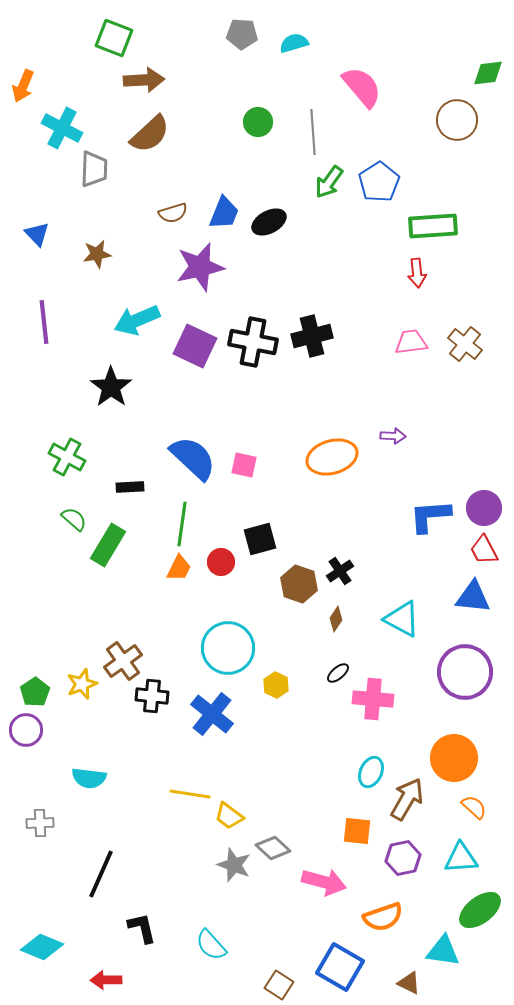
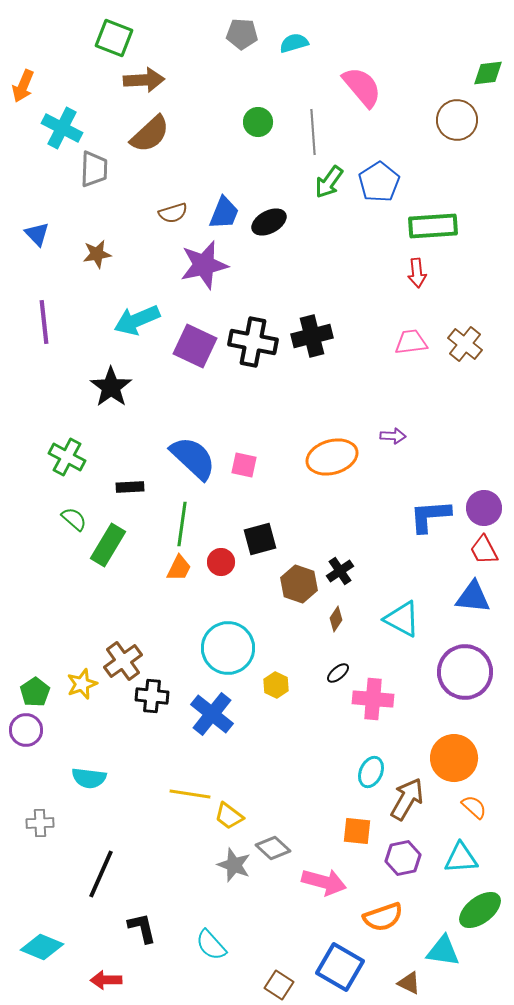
purple star at (200, 267): moved 4 px right, 2 px up
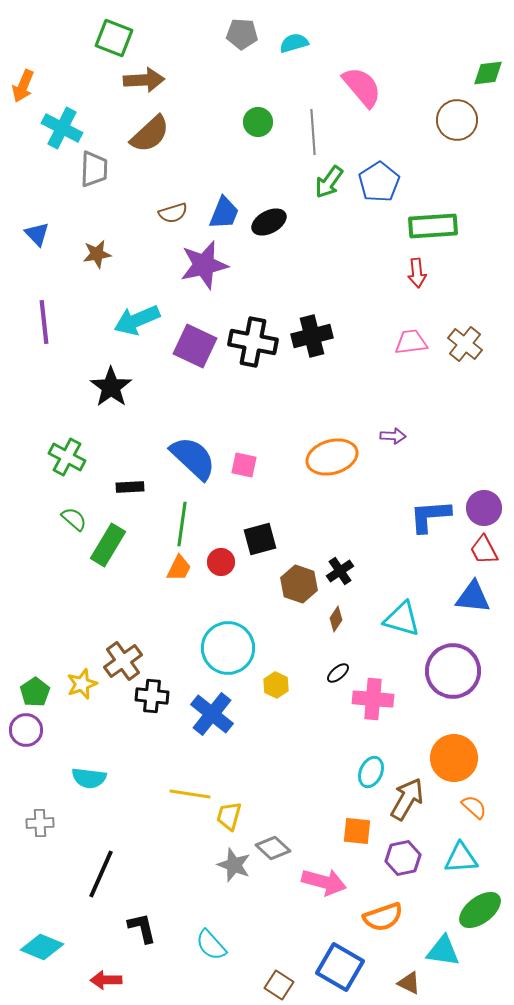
cyan triangle at (402, 619): rotated 12 degrees counterclockwise
purple circle at (465, 672): moved 12 px left, 1 px up
yellow trapezoid at (229, 816): rotated 68 degrees clockwise
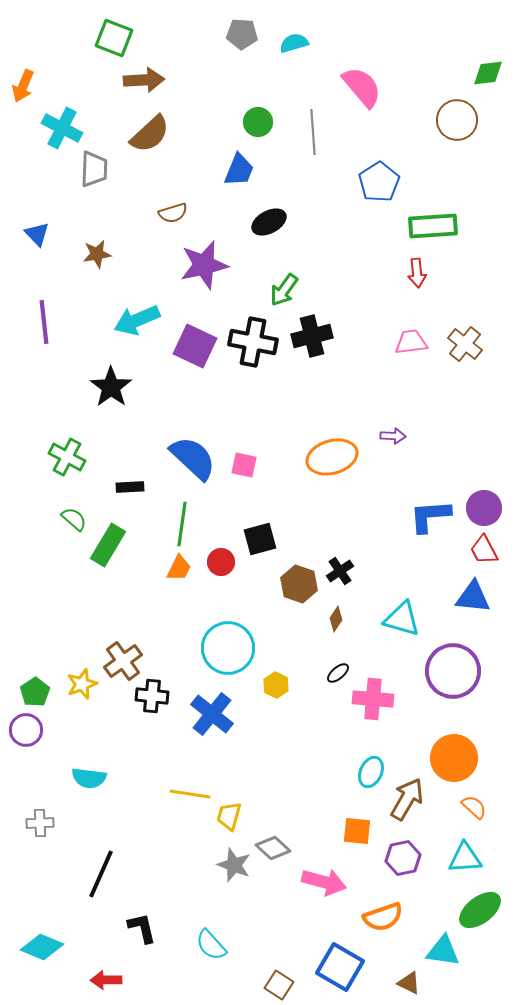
green arrow at (329, 182): moved 45 px left, 108 px down
blue trapezoid at (224, 213): moved 15 px right, 43 px up
cyan triangle at (461, 858): moved 4 px right
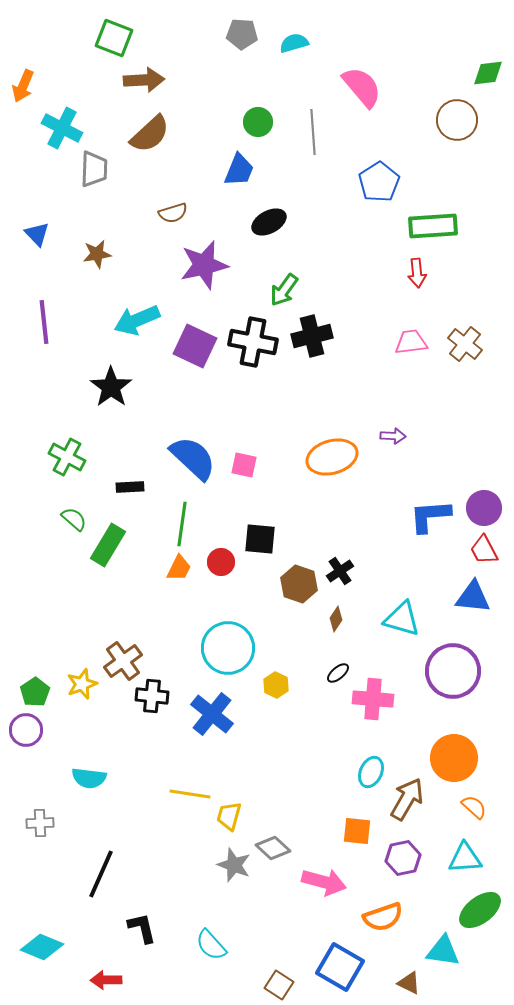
black square at (260, 539): rotated 20 degrees clockwise
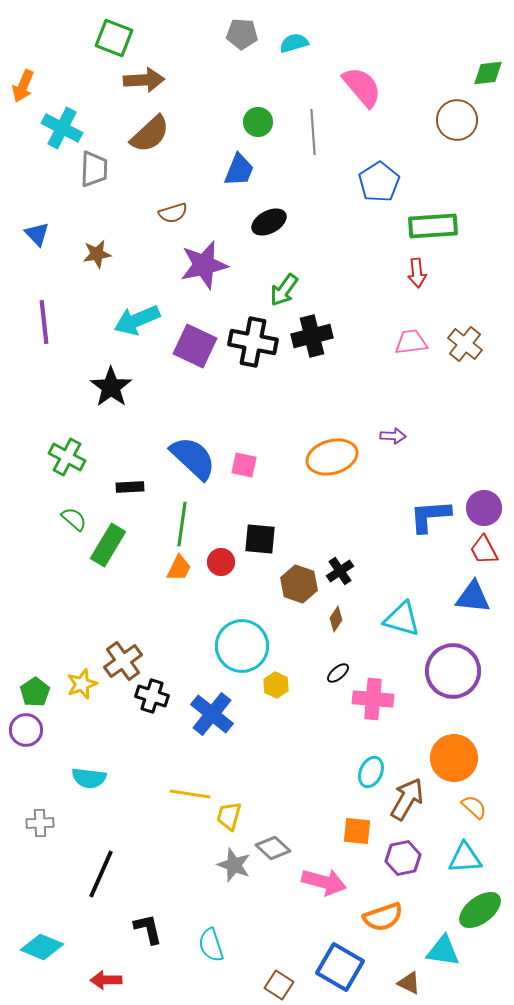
cyan circle at (228, 648): moved 14 px right, 2 px up
black cross at (152, 696): rotated 12 degrees clockwise
black L-shape at (142, 928): moved 6 px right, 1 px down
cyan semicircle at (211, 945): rotated 24 degrees clockwise
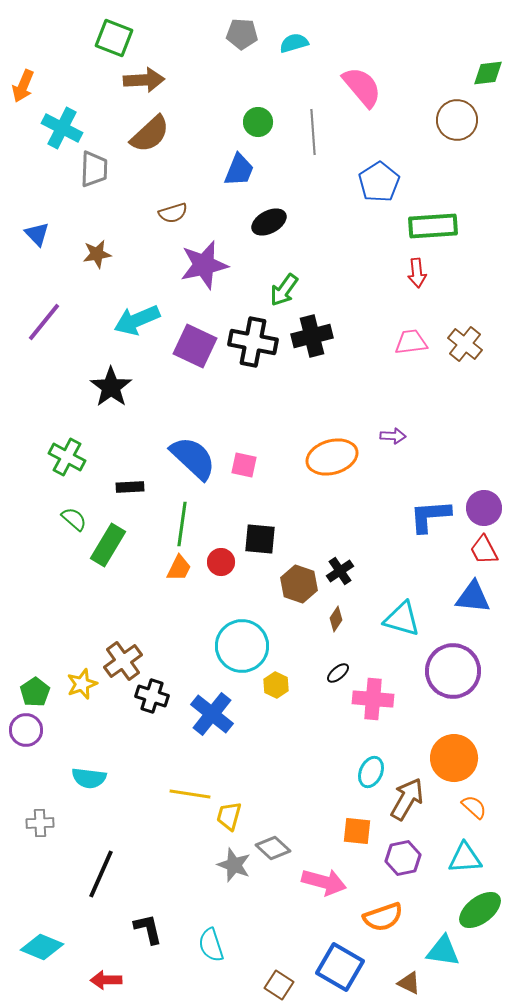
purple line at (44, 322): rotated 45 degrees clockwise
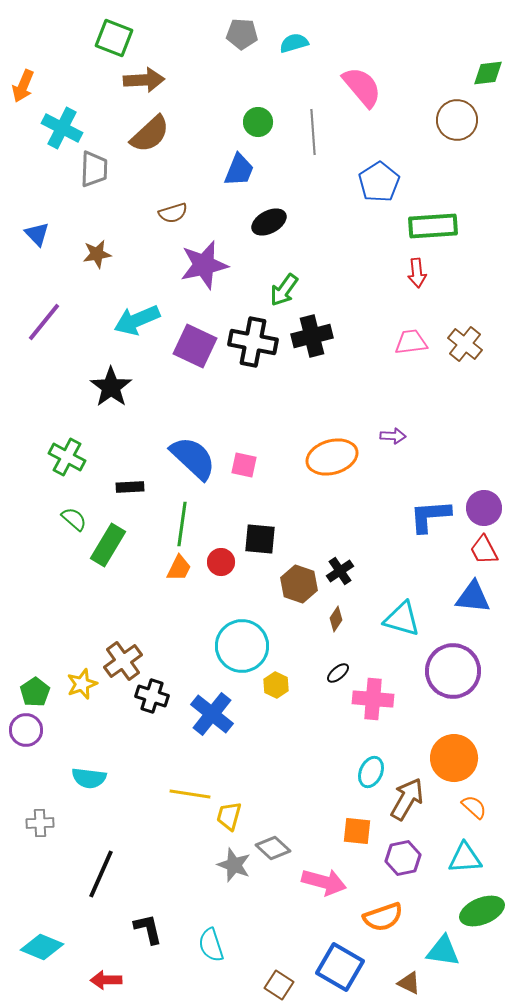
green ellipse at (480, 910): moved 2 px right, 1 px down; rotated 15 degrees clockwise
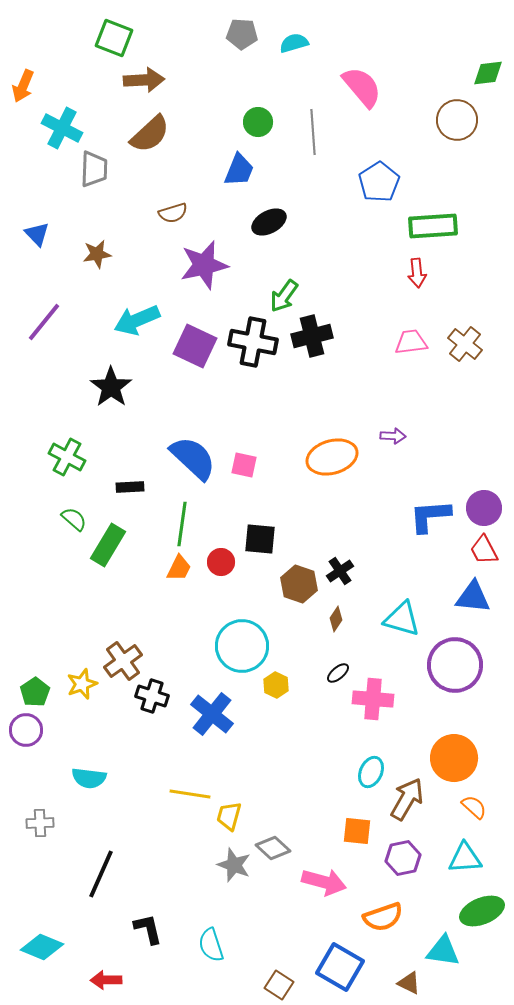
green arrow at (284, 290): moved 6 px down
purple circle at (453, 671): moved 2 px right, 6 px up
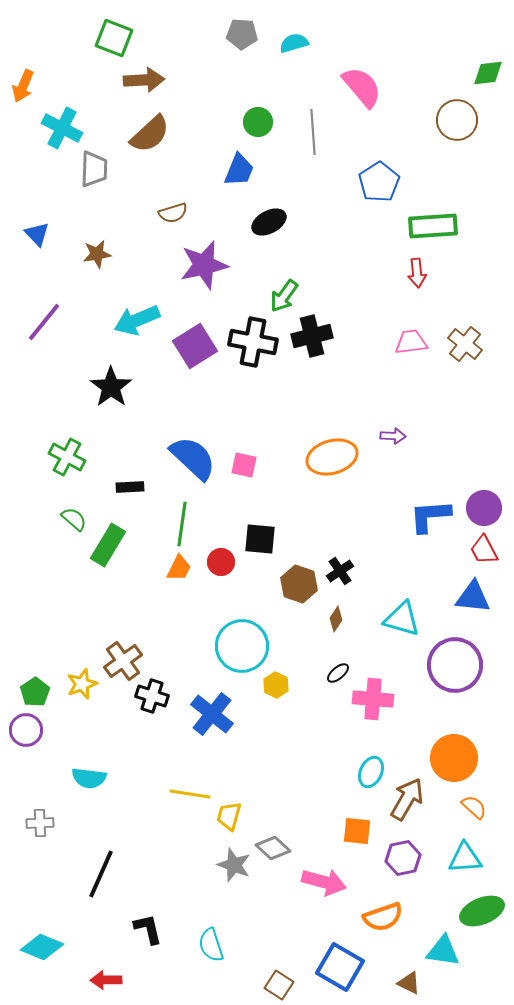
purple square at (195, 346): rotated 33 degrees clockwise
